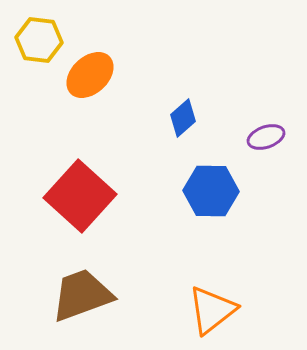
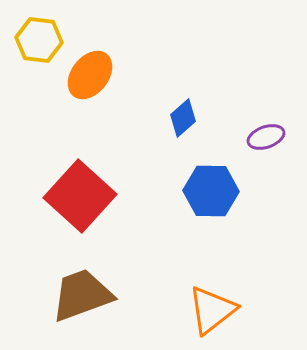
orange ellipse: rotated 9 degrees counterclockwise
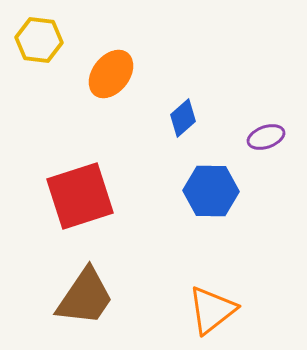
orange ellipse: moved 21 px right, 1 px up
red square: rotated 30 degrees clockwise
brown trapezoid: moved 3 px right, 2 px down; rotated 144 degrees clockwise
